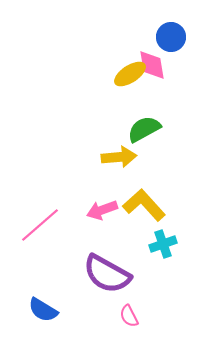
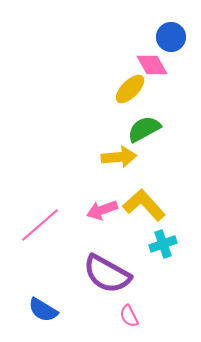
pink diamond: rotated 20 degrees counterclockwise
yellow ellipse: moved 15 px down; rotated 12 degrees counterclockwise
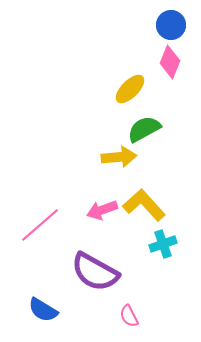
blue circle: moved 12 px up
pink diamond: moved 18 px right, 3 px up; rotated 52 degrees clockwise
purple semicircle: moved 12 px left, 2 px up
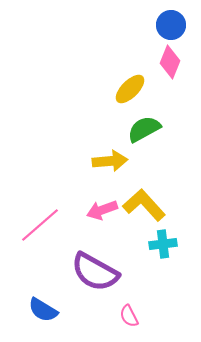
yellow arrow: moved 9 px left, 4 px down
cyan cross: rotated 12 degrees clockwise
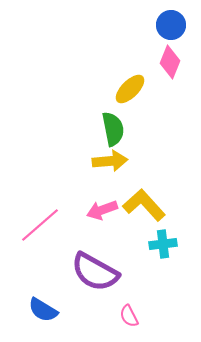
green semicircle: moved 31 px left; rotated 108 degrees clockwise
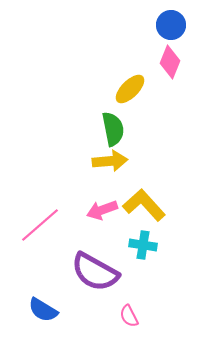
cyan cross: moved 20 px left, 1 px down; rotated 16 degrees clockwise
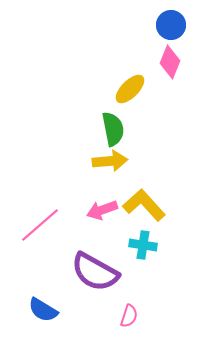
pink semicircle: rotated 135 degrees counterclockwise
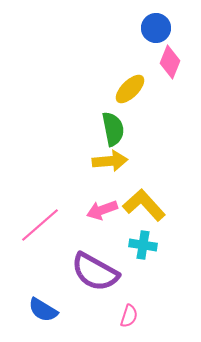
blue circle: moved 15 px left, 3 px down
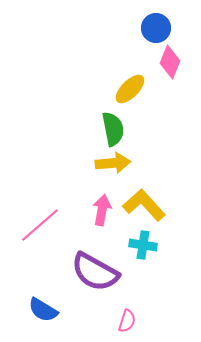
yellow arrow: moved 3 px right, 2 px down
pink arrow: rotated 120 degrees clockwise
pink semicircle: moved 2 px left, 5 px down
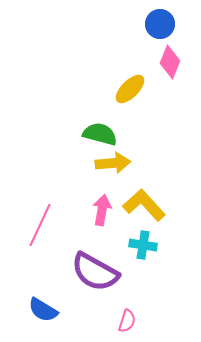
blue circle: moved 4 px right, 4 px up
green semicircle: moved 13 px left, 5 px down; rotated 64 degrees counterclockwise
pink line: rotated 24 degrees counterclockwise
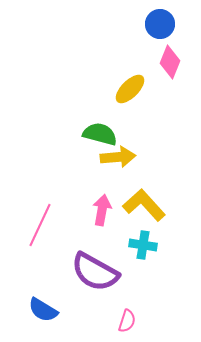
yellow arrow: moved 5 px right, 6 px up
